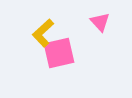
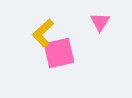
pink triangle: rotated 15 degrees clockwise
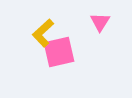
pink square: moved 1 px up
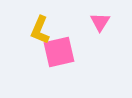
yellow L-shape: moved 3 px left, 3 px up; rotated 24 degrees counterclockwise
